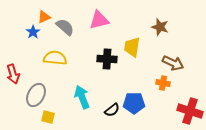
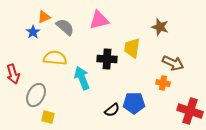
yellow trapezoid: moved 1 px down
cyan arrow: moved 19 px up
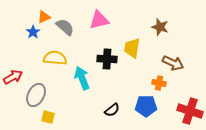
red arrow: moved 3 px down; rotated 102 degrees counterclockwise
orange cross: moved 4 px left
blue pentagon: moved 12 px right, 3 px down
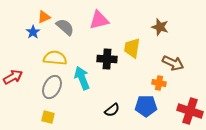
gray ellipse: moved 16 px right, 8 px up
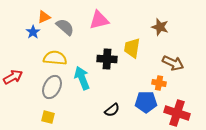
blue pentagon: moved 4 px up
red cross: moved 13 px left, 2 px down
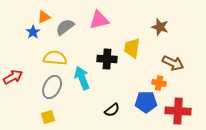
gray semicircle: rotated 78 degrees counterclockwise
red cross: moved 1 px right, 2 px up; rotated 15 degrees counterclockwise
yellow square: rotated 32 degrees counterclockwise
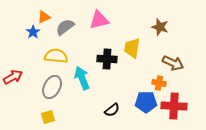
yellow semicircle: moved 1 px right, 2 px up
red cross: moved 4 px left, 5 px up
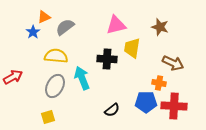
pink triangle: moved 17 px right, 5 px down
gray ellipse: moved 3 px right, 1 px up
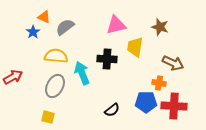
orange triangle: rotated 48 degrees clockwise
yellow trapezoid: moved 3 px right, 1 px up
cyan arrow: moved 5 px up
yellow square: rotated 32 degrees clockwise
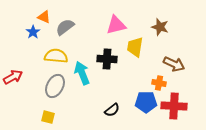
brown arrow: moved 1 px right, 1 px down
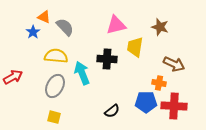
gray semicircle: rotated 84 degrees clockwise
black semicircle: moved 1 px down
yellow square: moved 6 px right
